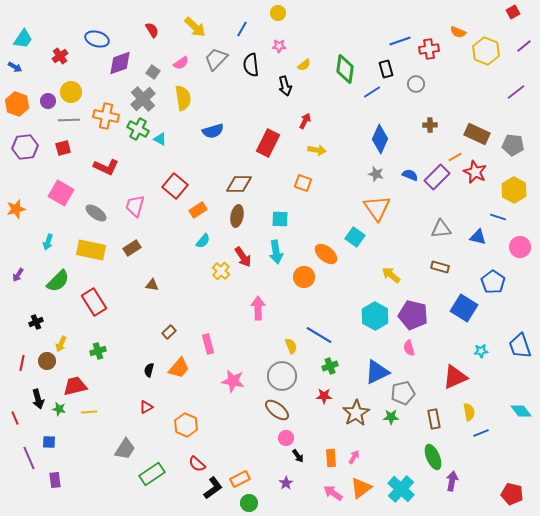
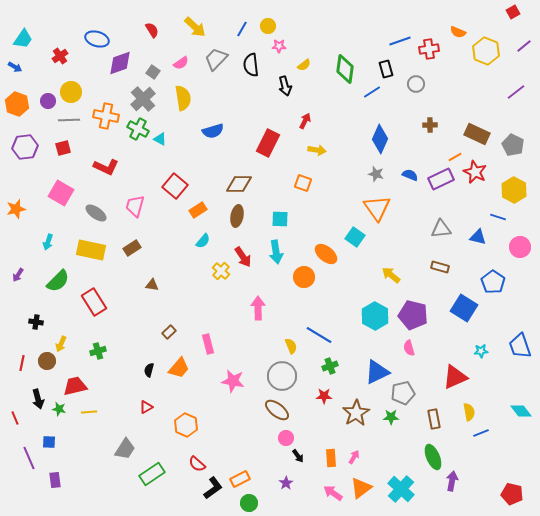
yellow circle at (278, 13): moved 10 px left, 13 px down
gray pentagon at (513, 145): rotated 20 degrees clockwise
purple rectangle at (437, 177): moved 4 px right, 2 px down; rotated 20 degrees clockwise
black cross at (36, 322): rotated 32 degrees clockwise
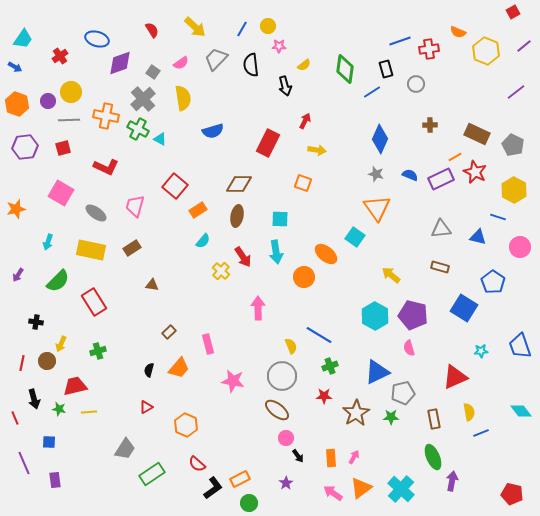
black arrow at (38, 399): moved 4 px left
purple line at (29, 458): moved 5 px left, 5 px down
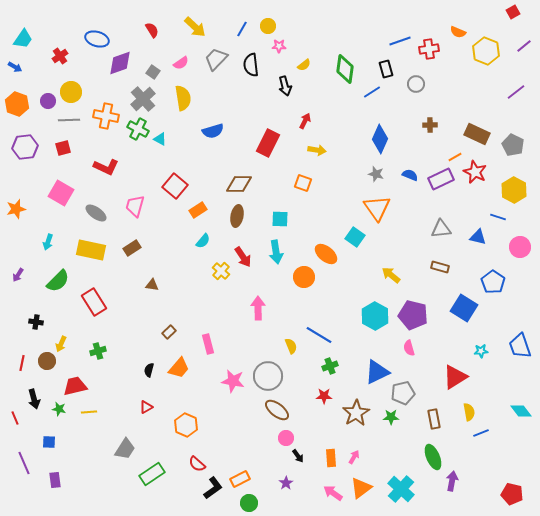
gray circle at (282, 376): moved 14 px left
red triangle at (455, 377): rotated 8 degrees counterclockwise
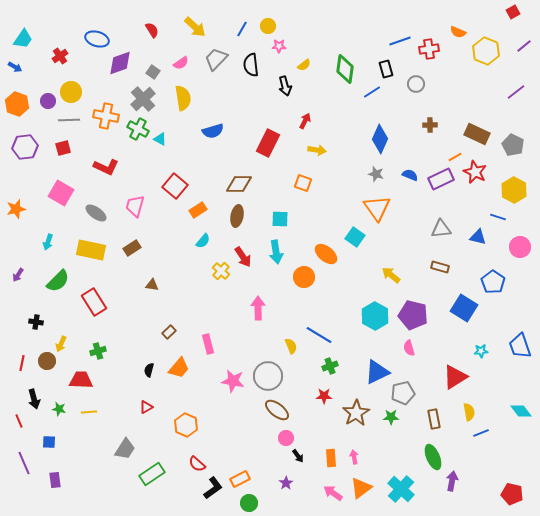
red trapezoid at (75, 386): moved 6 px right, 6 px up; rotated 15 degrees clockwise
red line at (15, 418): moved 4 px right, 3 px down
pink arrow at (354, 457): rotated 40 degrees counterclockwise
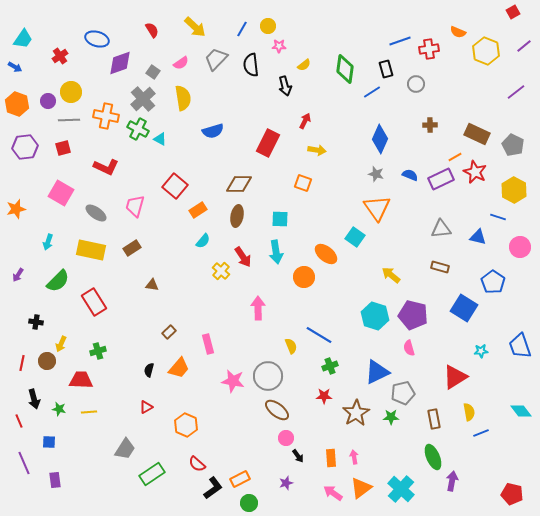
cyan hexagon at (375, 316): rotated 12 degrees counterclockwise
purple star at (286, 483): rotated 16 degrees clockwise
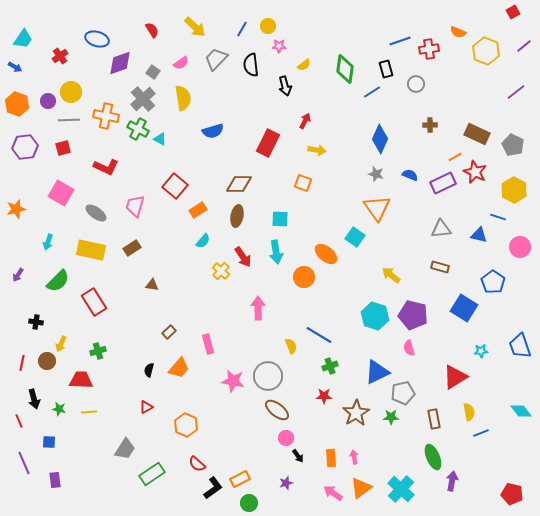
purple rectangle at (441, 179): moved 2 px right, 4 px down
blue triangle at (478, 237): moved 1 px right, 2 px up
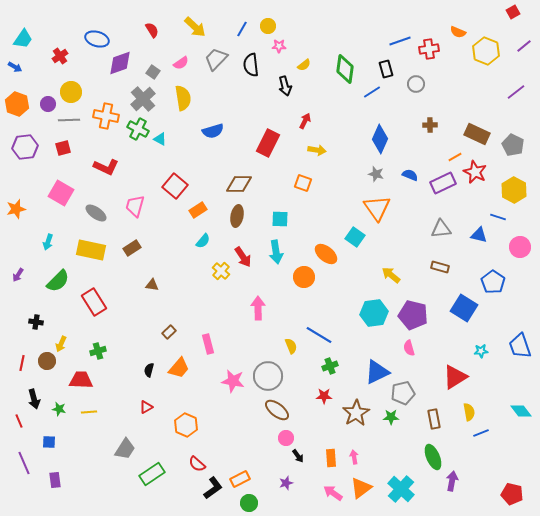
purple circle at (48, 101): moved 3 px down
cyan hexagon at (375, 316): moved 1 px left, 3 px up; rotated 24 degrees counterclockwise
